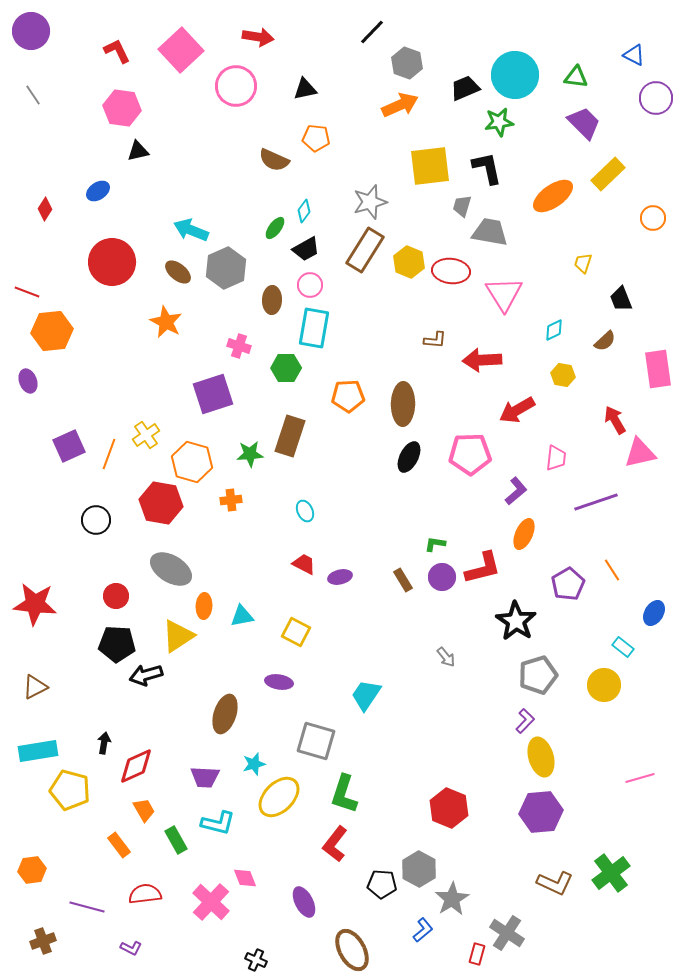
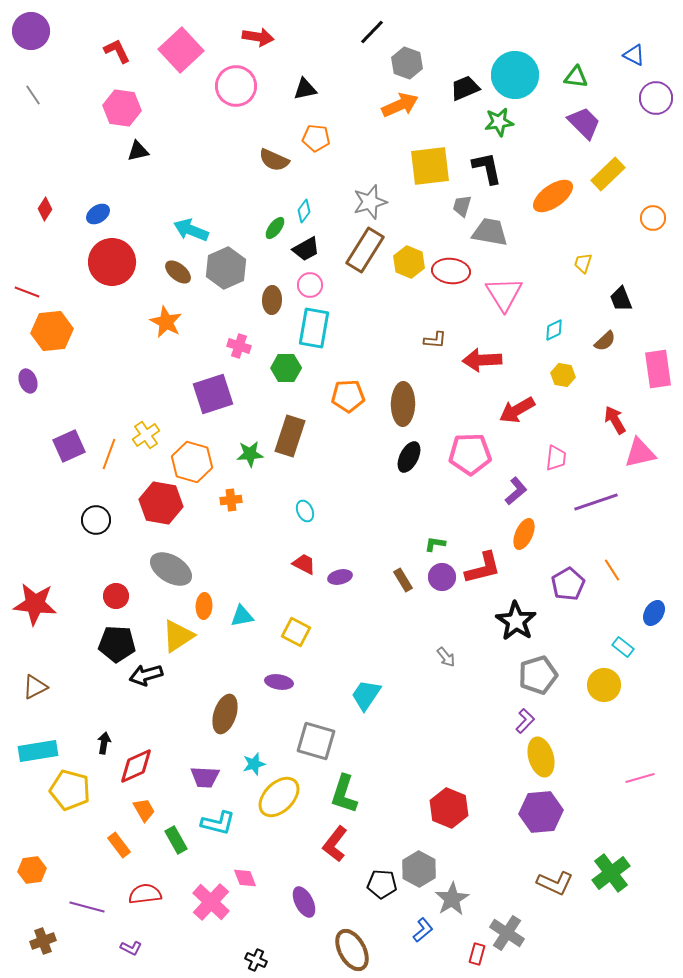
blue ellipse at (98, 191): moved 23 px down
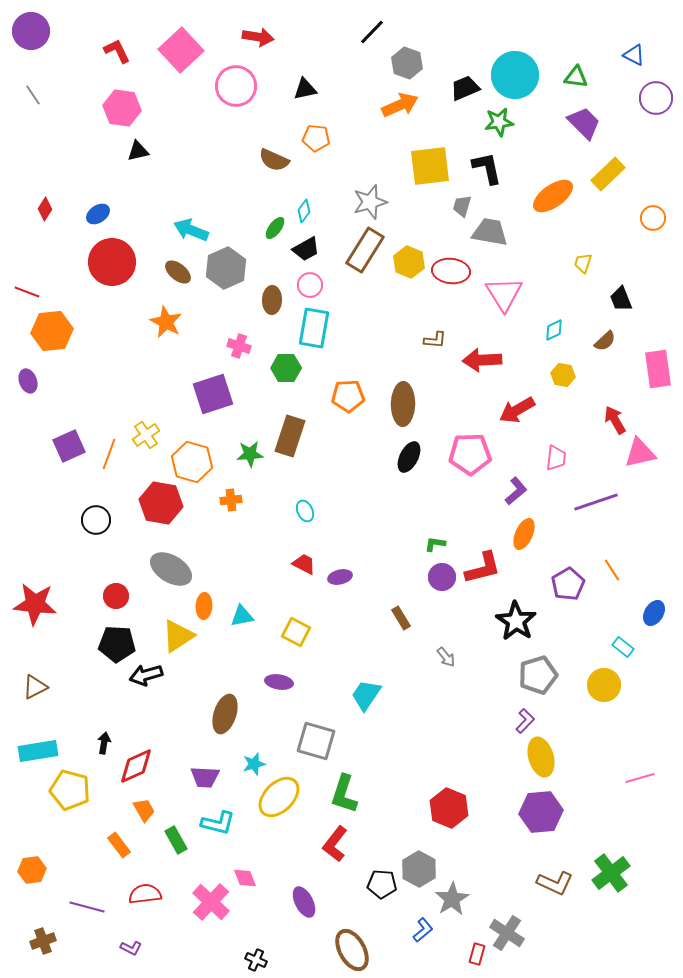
brown rectangle at (403, 580): moved 2 px left, 38 px down
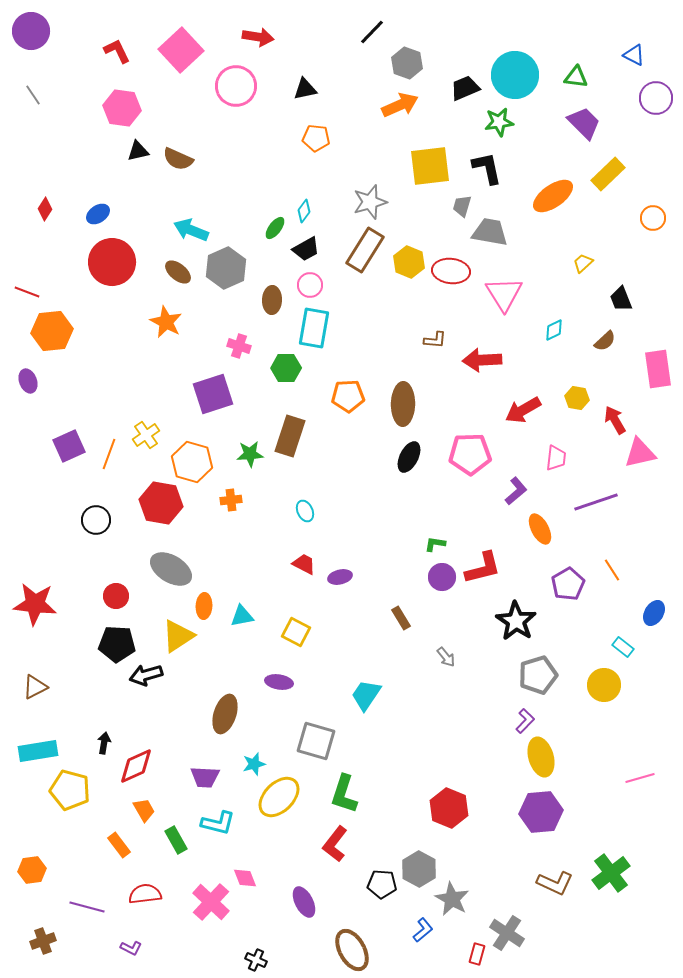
brown semicircle at (274, 160): moved 96 px left, 1 px up
yellow trapezoid at (583, 263): rotated 30 degrees clockwise
yellow hexagon at (563, 375): moved 14 px right, 23 px down
red arrow at (517, 410): moved 6 px right
orange ellipse at (524, 534): moved 16 px right, 5 px up; rotated 52 degrees counterclockwise
gray star at (452, 899): rotated 12 degrees counterclockwise
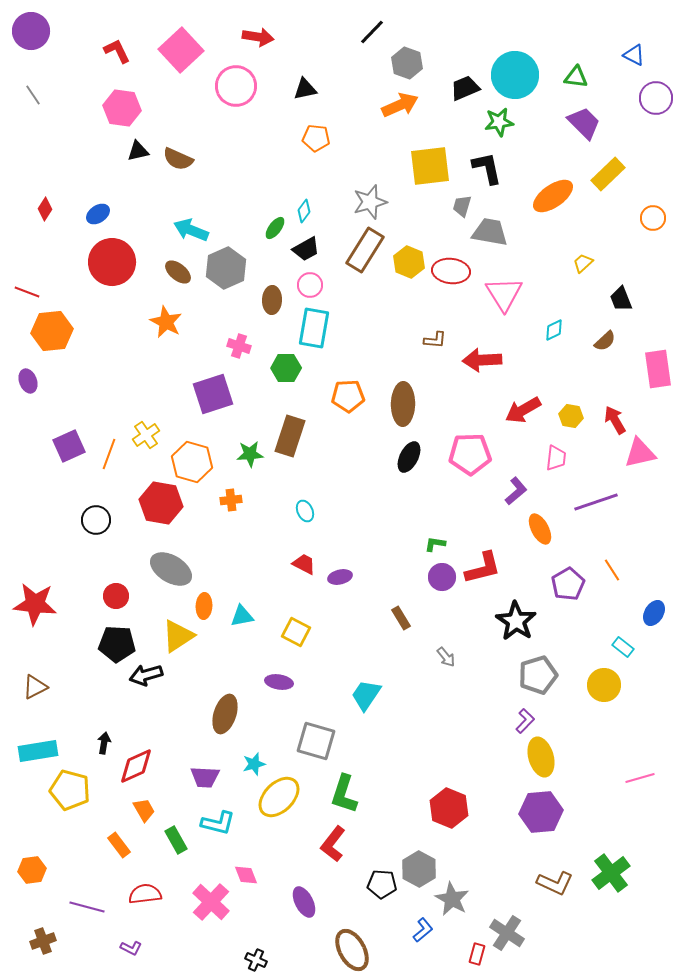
yellow hexagon at (577, 398): moved 6 px left, 18 px down
red L-shape at (335, 844): moved 2 px left
pink diamond at (245, 878): moved 1 px right, 3 px up
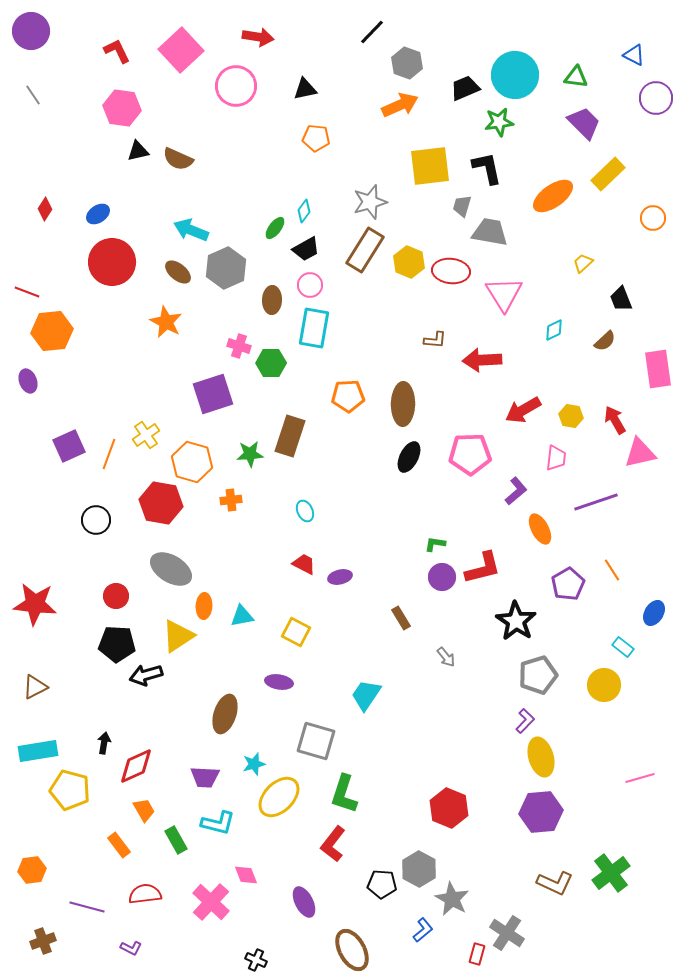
green hexagon at (286, 368): moved 15 px left, 5 px up
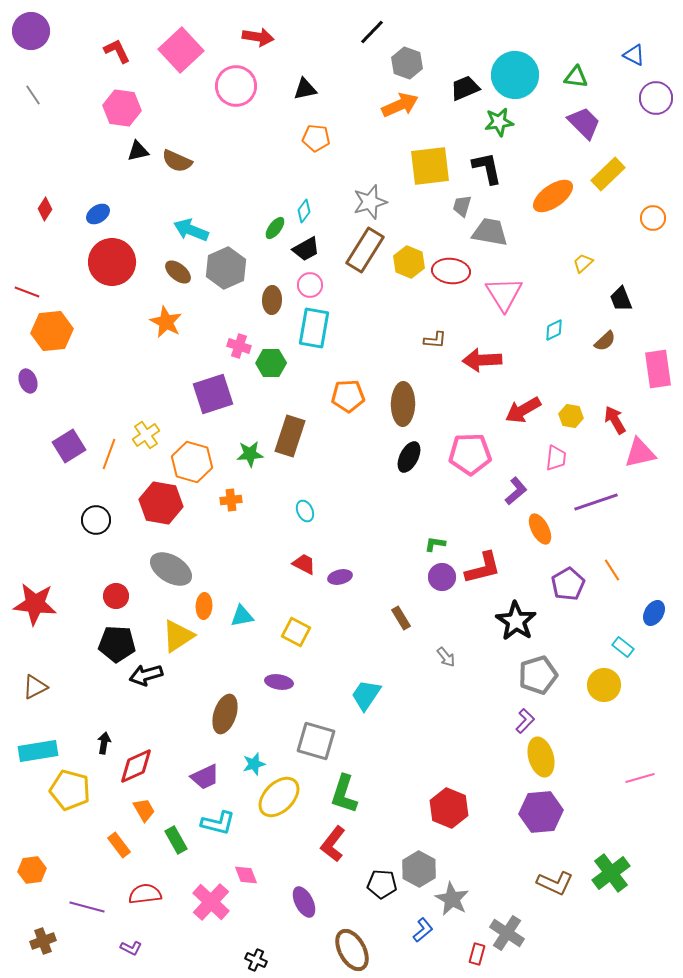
brown semicircle at (178, 159): moved 1 px left, 2 px down
purple square at (69, 446): rotated 8 degrees counterclockwise
purple trapezoid at (205, 777): rotated 28 degrees counterclockwise
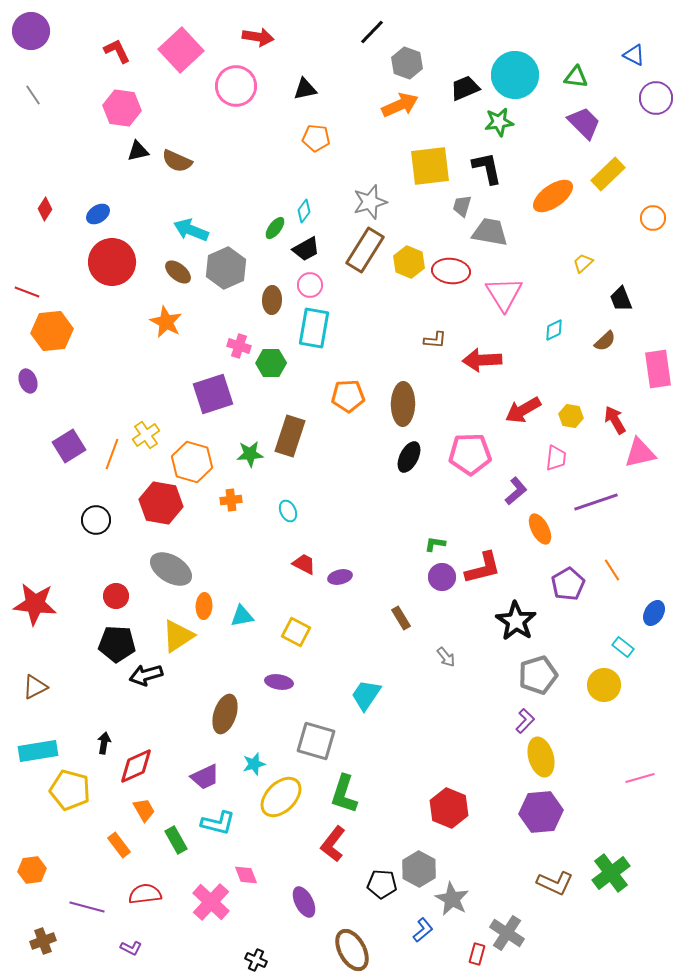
orange line at (109, 454): moved 3 px right
cyan ellipse at (305, 511): moved 17 px left
yellow ellipse at (279, 797): moved 2 px right
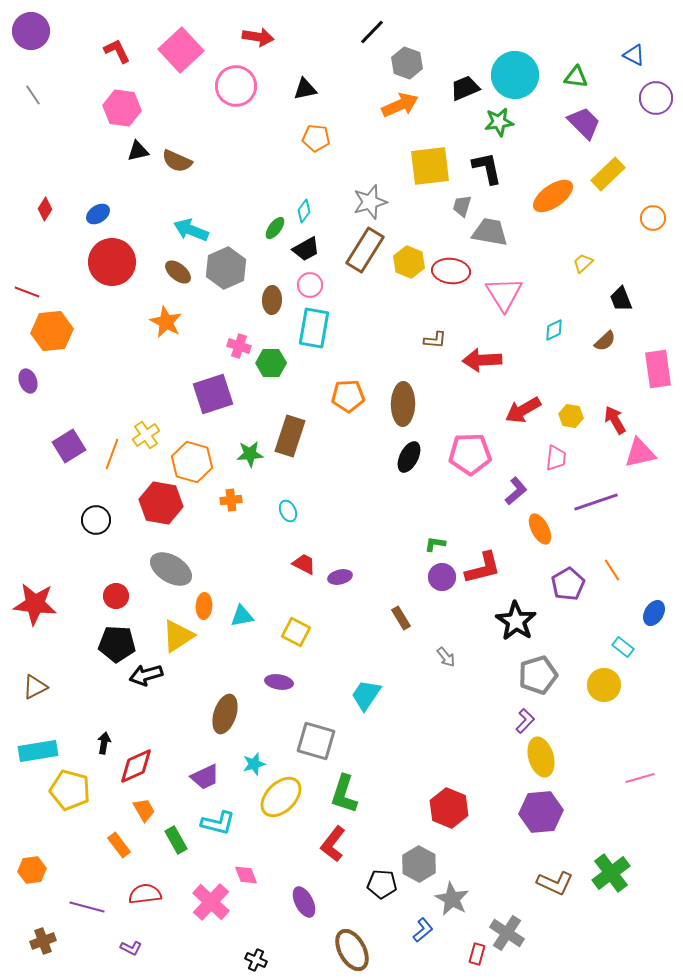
gray hexagon at (419, 869): moved 5 px up
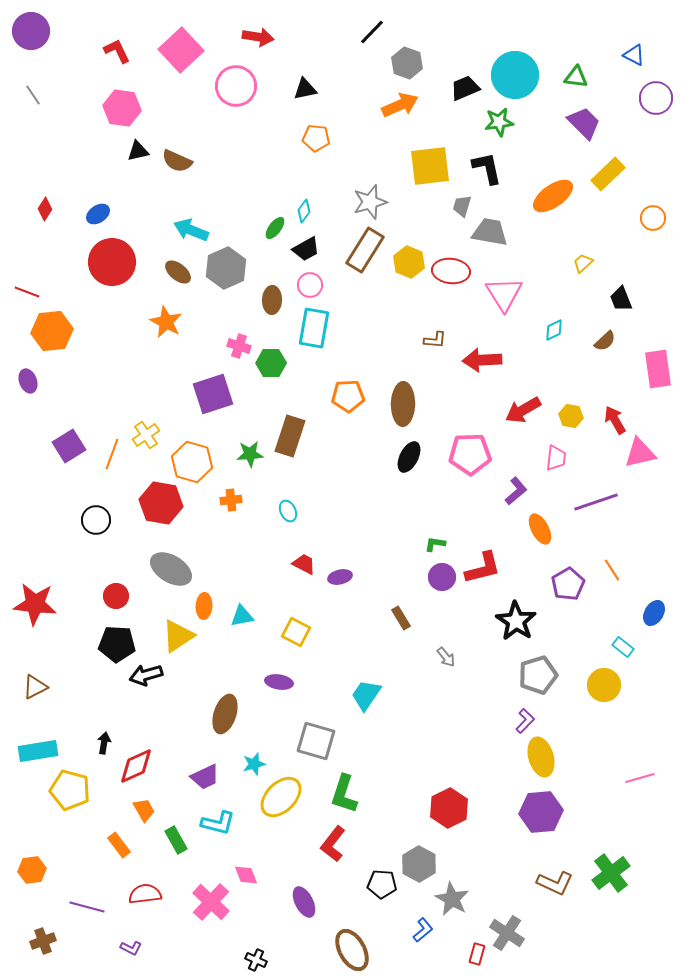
red hexagon at (449, 808): rotated 12 degrees clockwise
